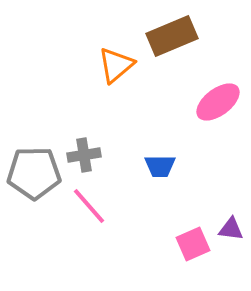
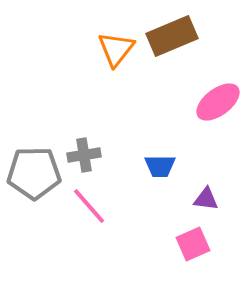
orange triangle: moved 16 px up; rotated 12 degrees counterclockwise
purple triangle: moved 25 px left, 30 px up
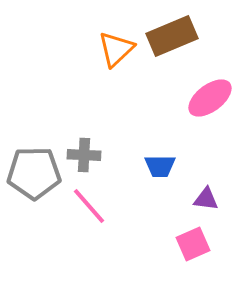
orange triangle: rotated 9 degrees clockwise
pink ellipse: moved 8 px left, 4 px up
gray cross: rotated 12 degrees clockwise
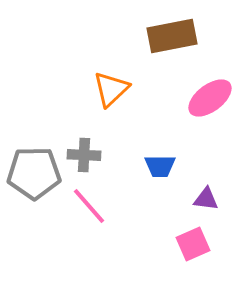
brown rectangle: rotated 12 degrees clockwise
orange triangle: moved 5 px left, 40 px down
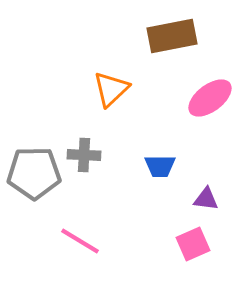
pink line: moved 9 px left, 35 px down; rotated 18 degrees counterclockwise
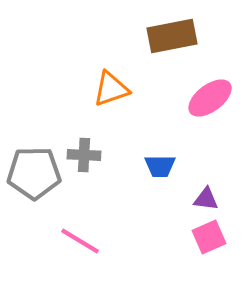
orange triangle: rotated 24 degrees clockwise
pink square: moved 16 px right, 7 px up
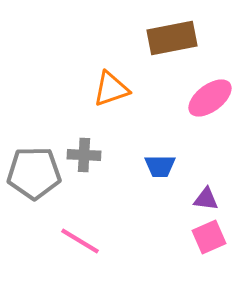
brown rectangle: moved 2 px down
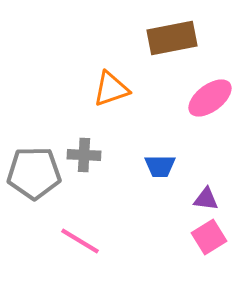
pink square: rotated 8 degrees counterclockwise
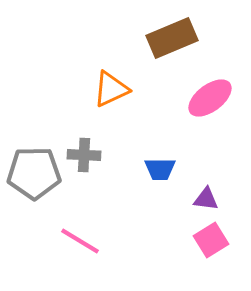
brown rectangle: rotated 12 degrees counterclockwise
orange triangle: rotated 6 degrees counterclockwise
blue trapezoid: moved 3 px down
pink square: moved 2 px right, 3 px down
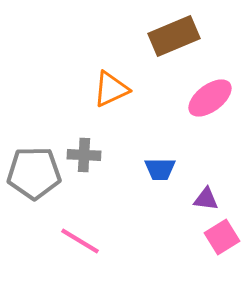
brown rectangle: moved 2 px right, 2 px up
pink square: moved 11 px right, 3 px up
